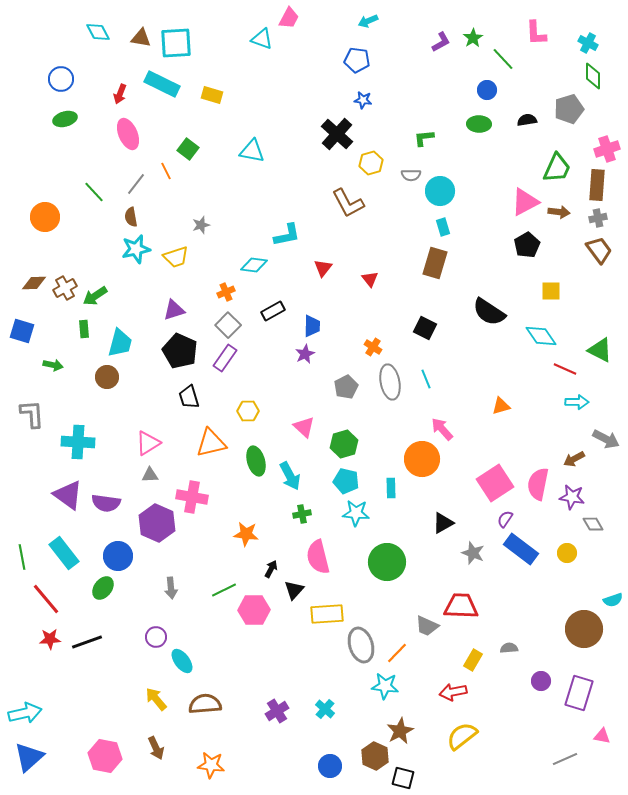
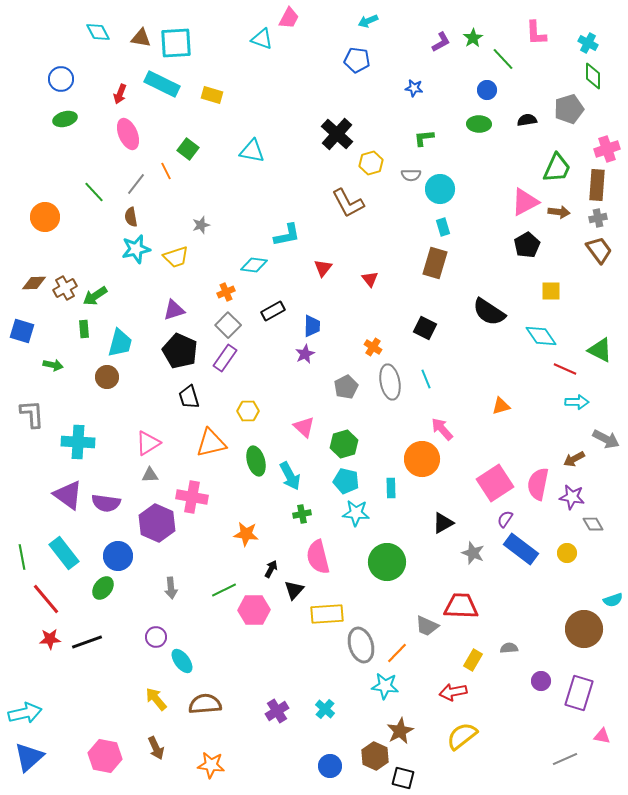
blue star at (363, 100): moved 51 px right, 12 px up
cyan circle at (440, 191): moved 2 px up
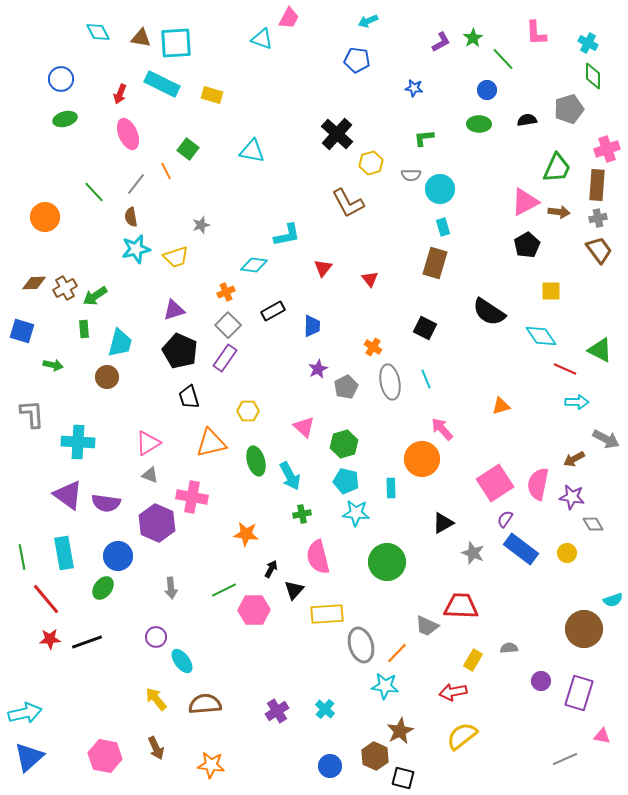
purple star at (305, 354): moved 13 px right, 15 px down
gray triangle at (150, 475): rotated 24 degrees clockwise
cyan rectangle at (64, 553): rotated 28 degrees clockwise
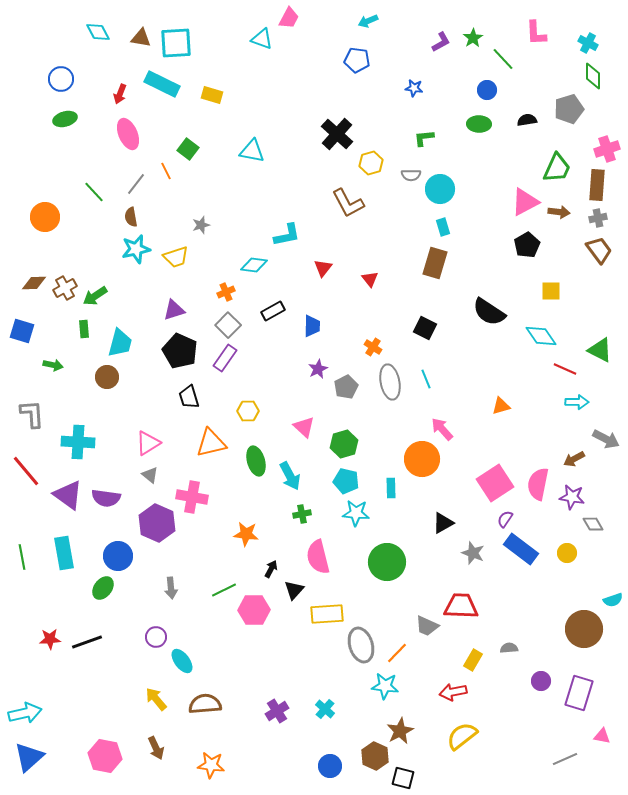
gray triangle at (150, 475): rotated 18 degrees clockwise
purple semicircle at (106, 503): moved 5 px up
red line at (46, 599): moved 20 px left, 128 px up
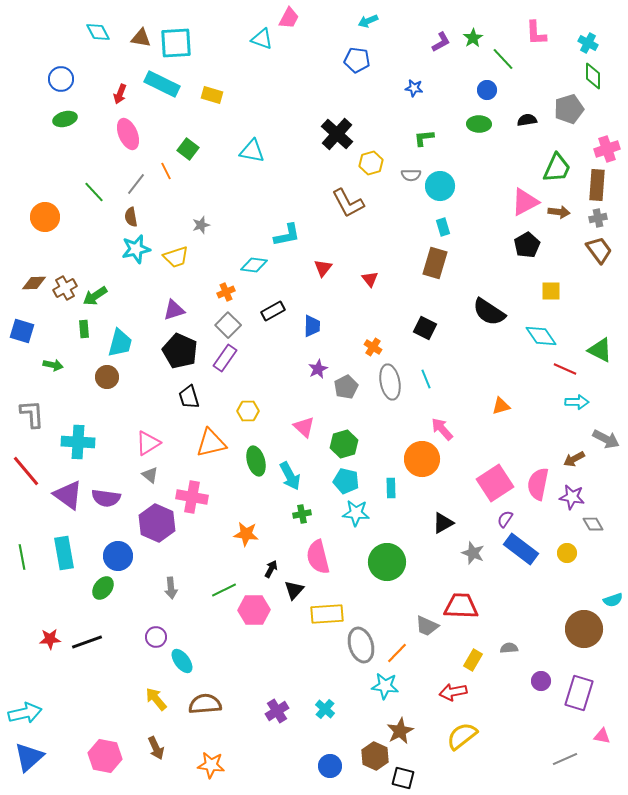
cyan circle at (440, 189): moved 3 px up
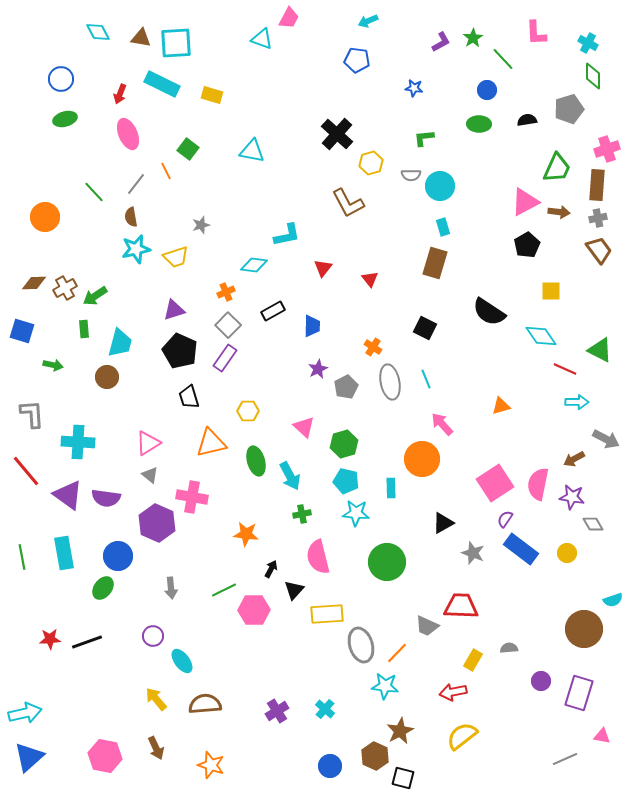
pink arrow at (442, 429): moved 5 px up
purple circle at (156, 637): moved 3 px left, 1 px up
orange star at (211, 765): rotated 12 degrees clockwise
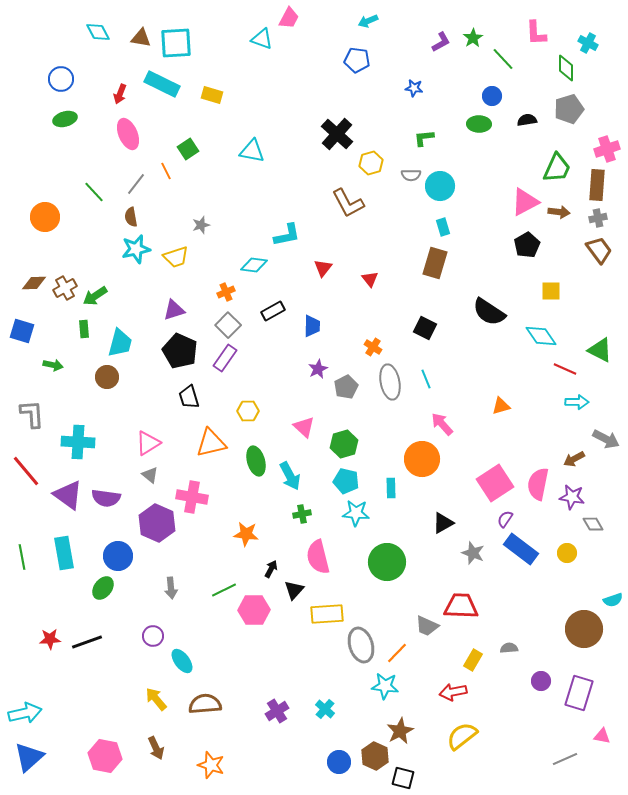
green diamond at (593, 76): moved 27 px left, 8 px up
blue circle at (487, 90): moved 5 px right, 6 px down
green square at (188, 149): rotated 20 degrees clockwise
blue circle at (330, 766): moved 9 px right, 4 px up
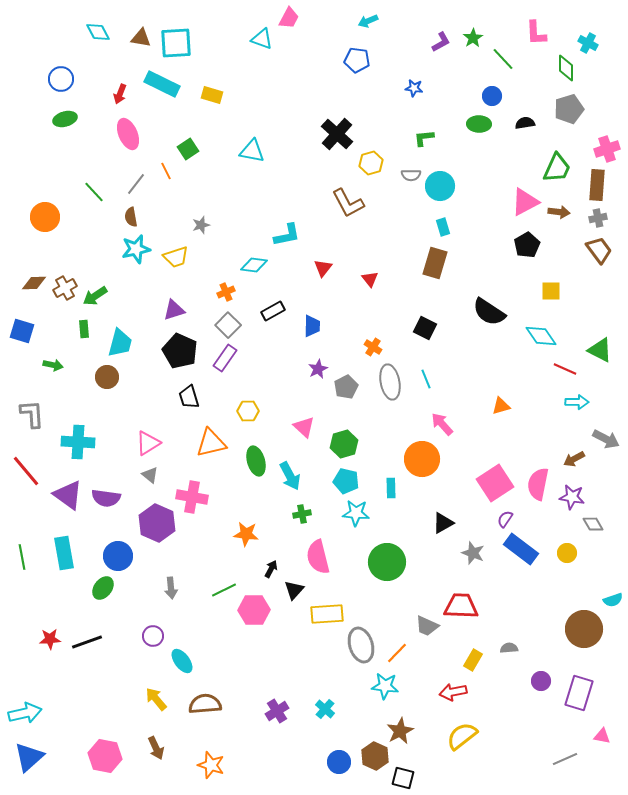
black semicircle at (527, 120): moved 2 px left, 3 px down
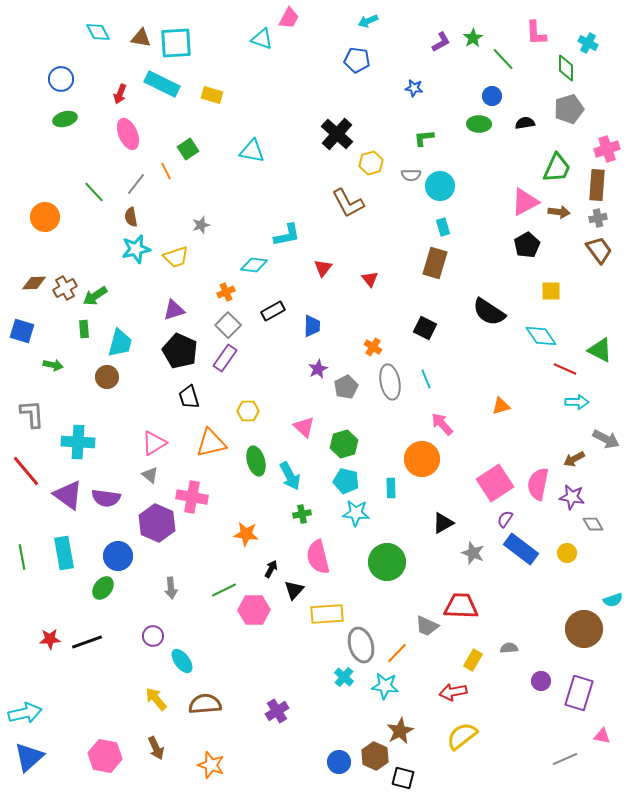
pink triangle at (148, 443): moved 6 px right
cyan cross at (325, 709): moved 19 px right, 32 px up
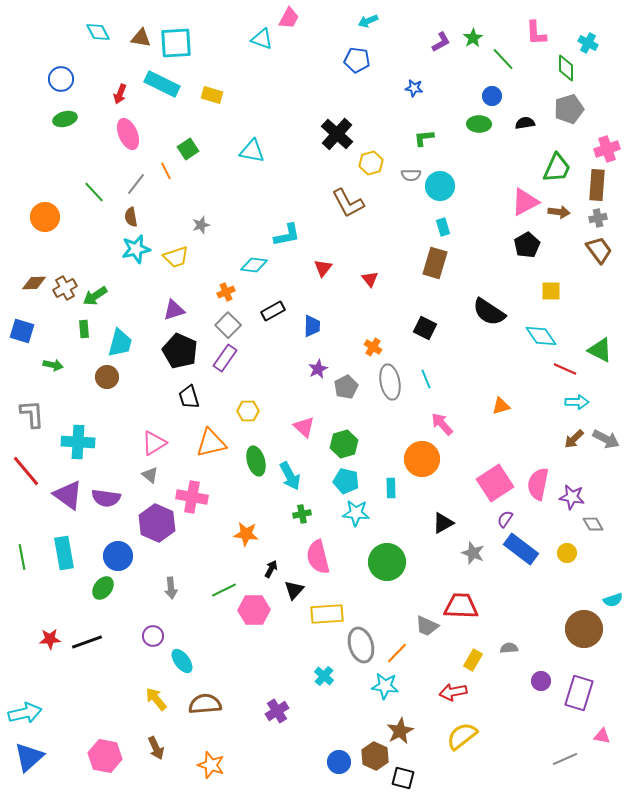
brown arrow at (574, 459): moved 20 px up; rotated 15 degrees counterclockwise
cyan cross at (344, 677): moved 20 px left, 1 px up
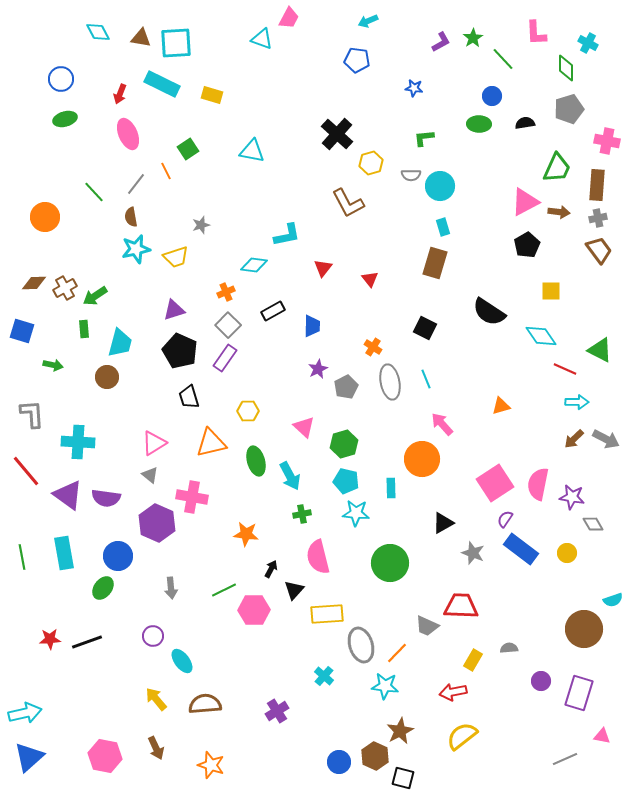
pink cross at (607, 149): moved 8 px up; rotated 30 degrees clockwise
green circle at (387, 562): moved 3 px right, 1 px down
